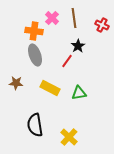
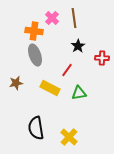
red cross: moved 33 px down; rotated 24 degrees counterclockwise
red line: moved 9 px down
brown star: rotated 16 degrees counterclockwise
black semicircle: moved 1 px right, 3 px down
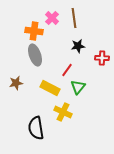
black star: rotated 24 degrees clockwise
green triangle: moved 1 px left, 6 px up; rotated 42 degrees counterclockwise
yellow cross: moved 6 px left, 25 px up; rotated 18 degrees counterclockwise
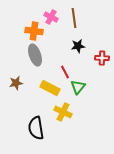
pink cross: moved 1 px left, 1 px up; rotated 16 degrees counterclockwise
red line: moved 2 px left, 2 px down; rotated 64 degrees counterclockwise
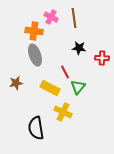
black star: moved 1 px right, 2 px down; rotated 16 degrees clockwise
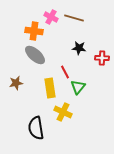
brown line: rotated 66 degrees counterclockwise
gray ellipse: rotated 30 degrees counterclockwise
yellow rectangle: rotated 54 degrees clockwise
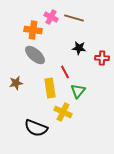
orange cross: moved 1 px left, 1 px up
green triangle: moved 4 px down
black semicircle: rotated 60 degrees counterclockwise
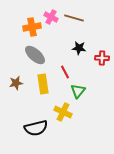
orange cross: moved 1 px left, 3 px up; rotated 18 degrees counterclockwise
yellow rectangle: moved 7 px left, 4 px up
black semicircle: rotated 35 degrees counterclockwise
